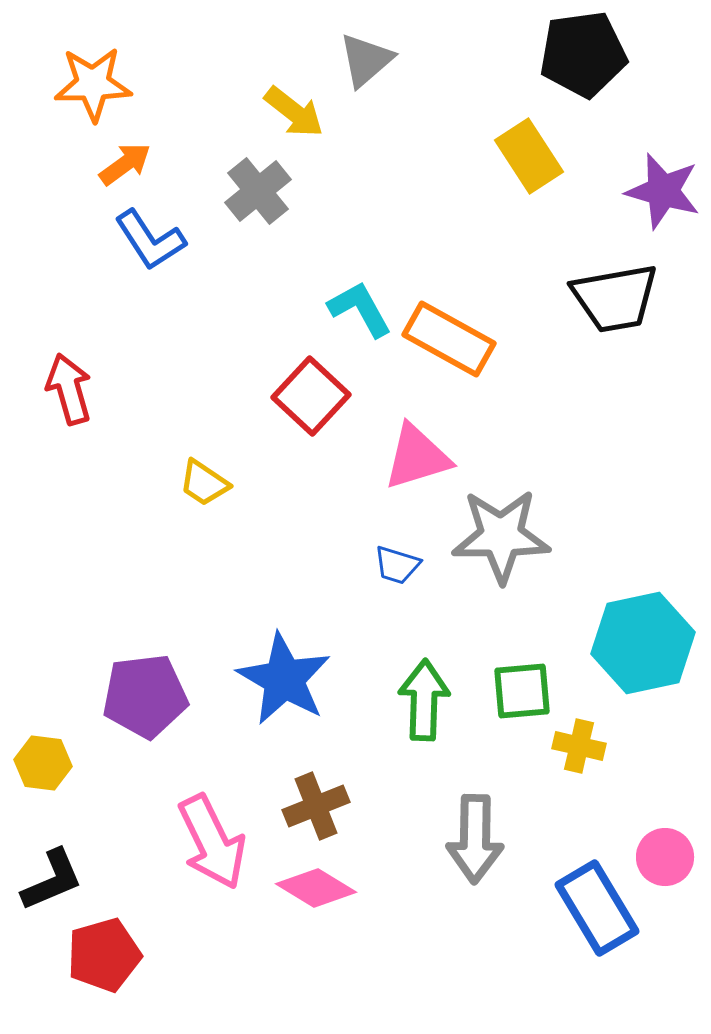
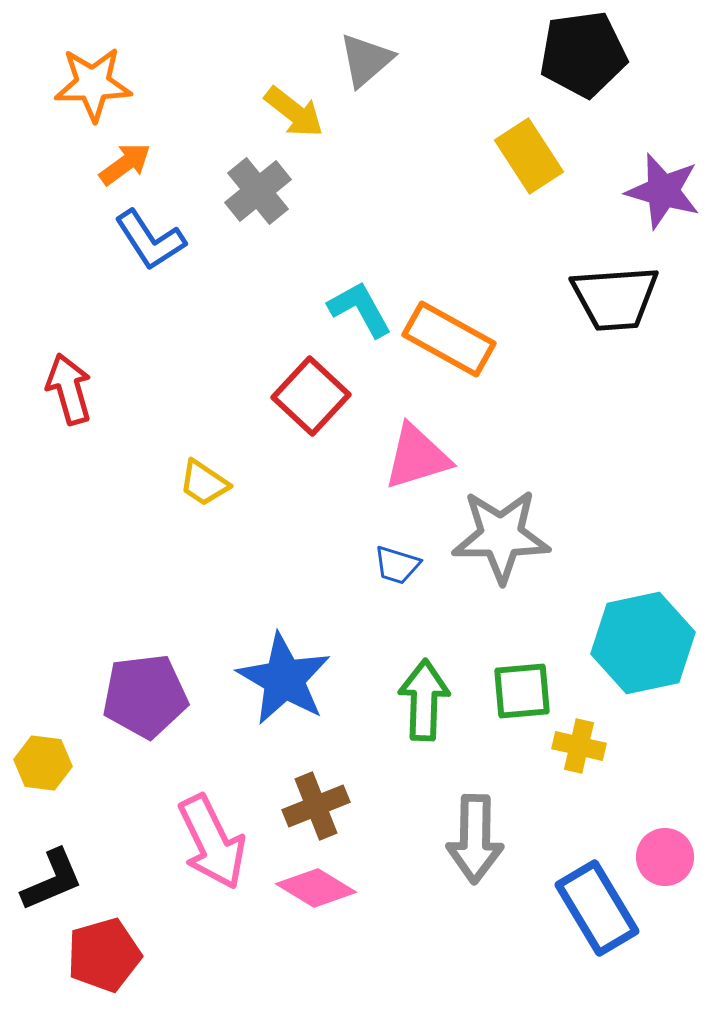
black trapezoid: rotated 6 degrees clockwise
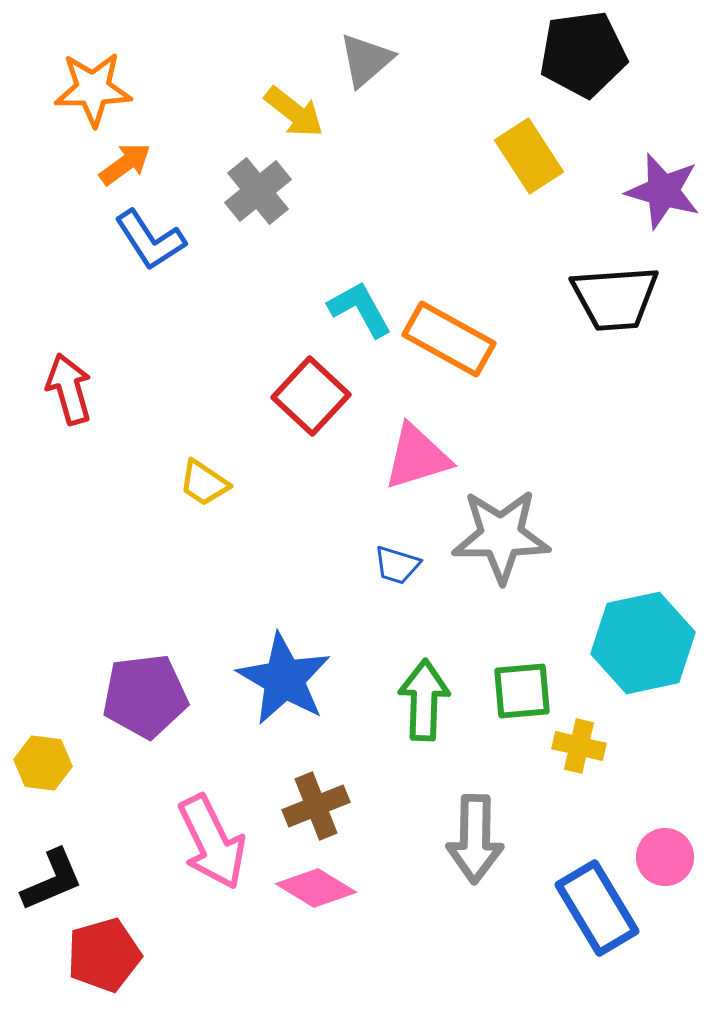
orange star: moved 5 px down
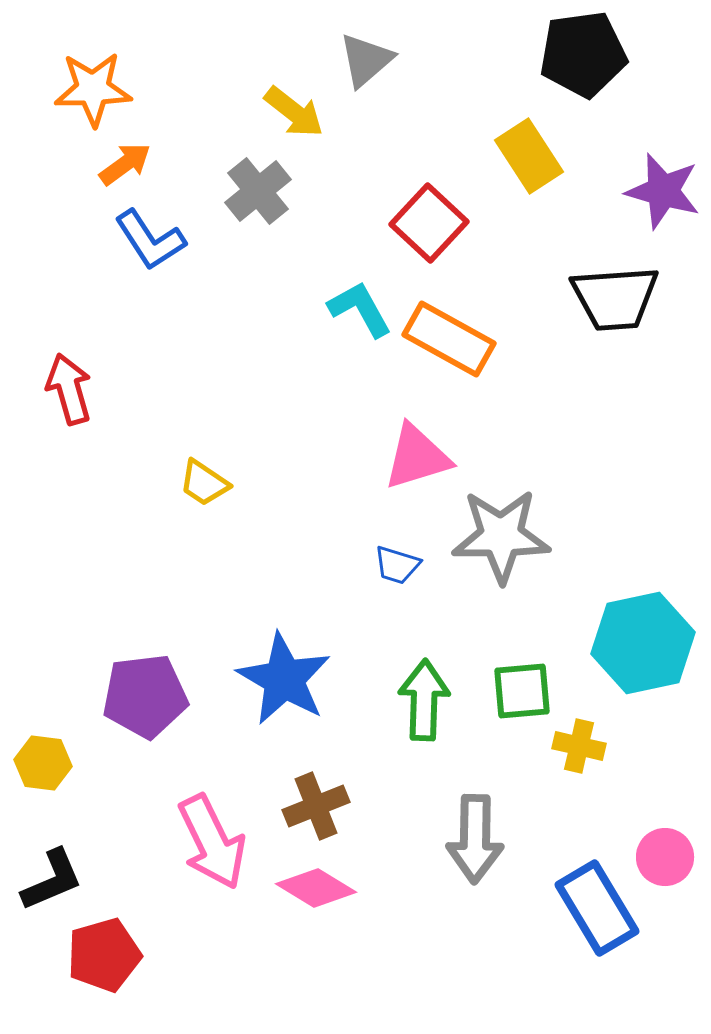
red square: moved 118 px right, 173 px up
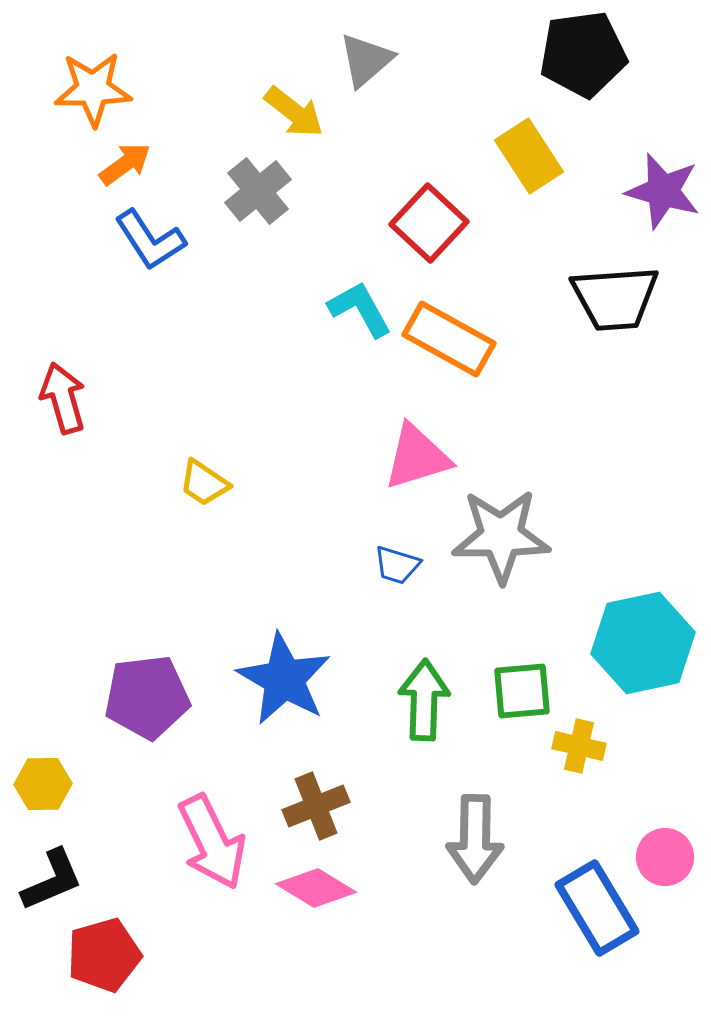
red arrow: moved 6 px left, 9 px down
purple pentagon: moved 2 px right, 1 px down
yellow hexagon: moved 21 px down; rotated 8 degrees counterclockwise
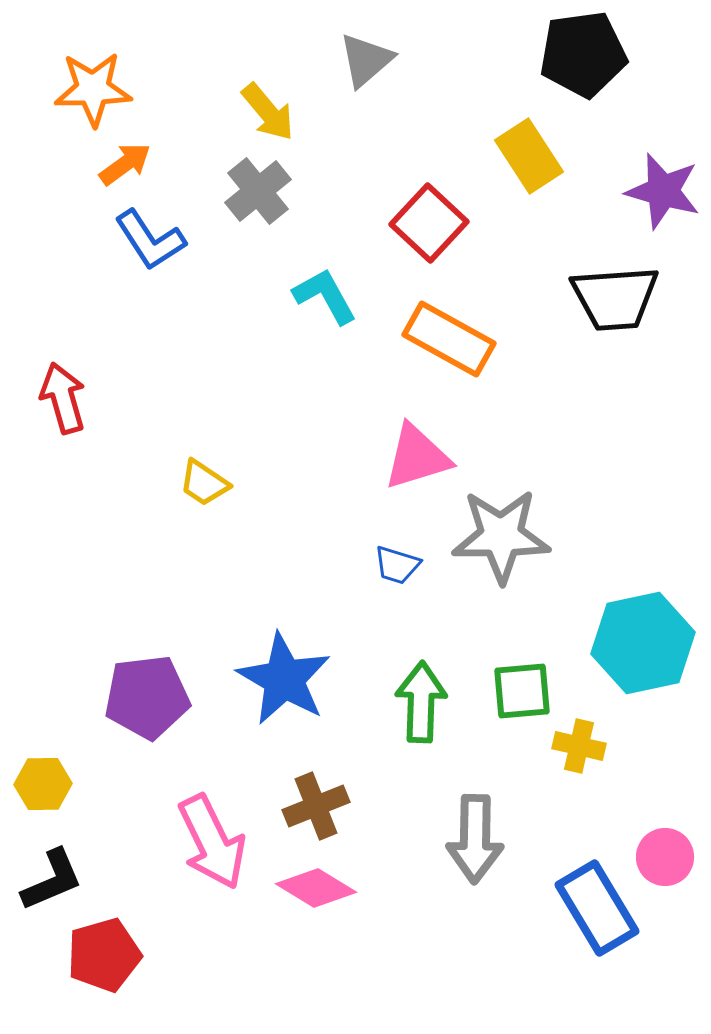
yellow arrow: moved 26 px left; rotated 12 degrees clockwise
cyan L-shape: moved 35 px left, 13 px up
green arrow: moved 3 px left, 2 px down
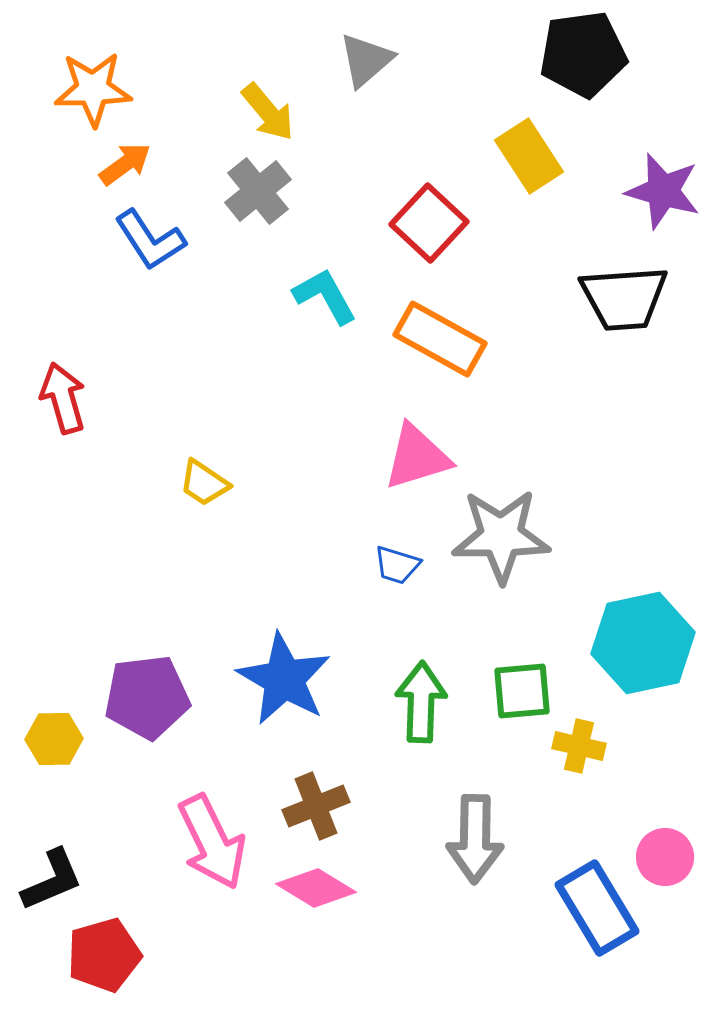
black trapezoid: moved 9 px right
orange rectangle: moved 9 px left
yellow hexagon: moved 11 px right, 45 px up
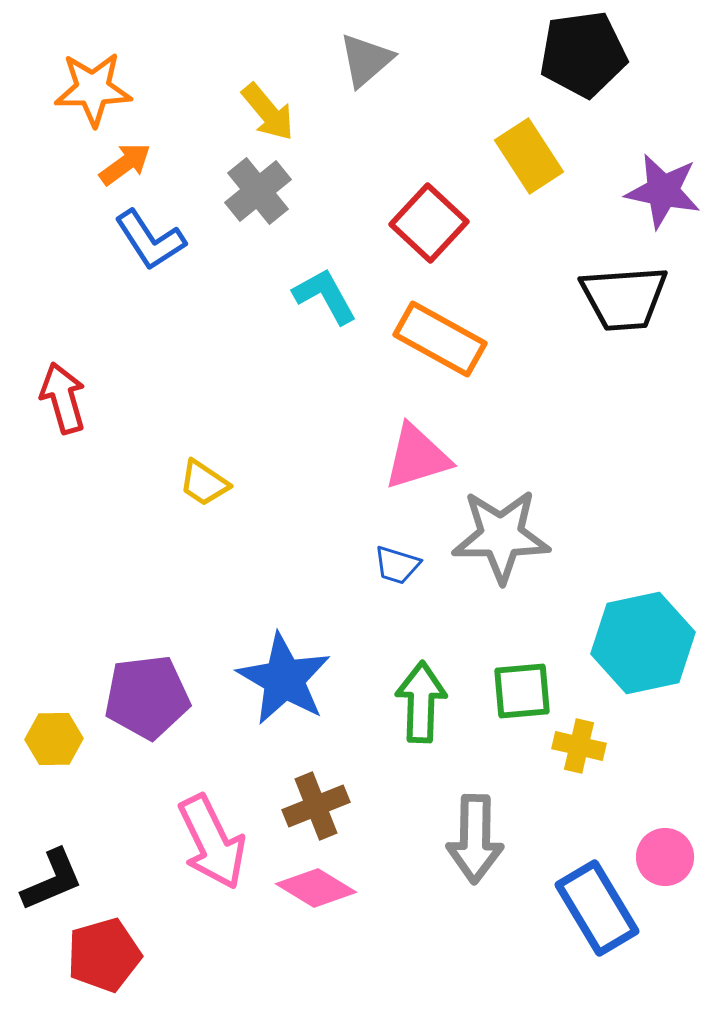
purple star: rotated 4 degrees counterclockwise
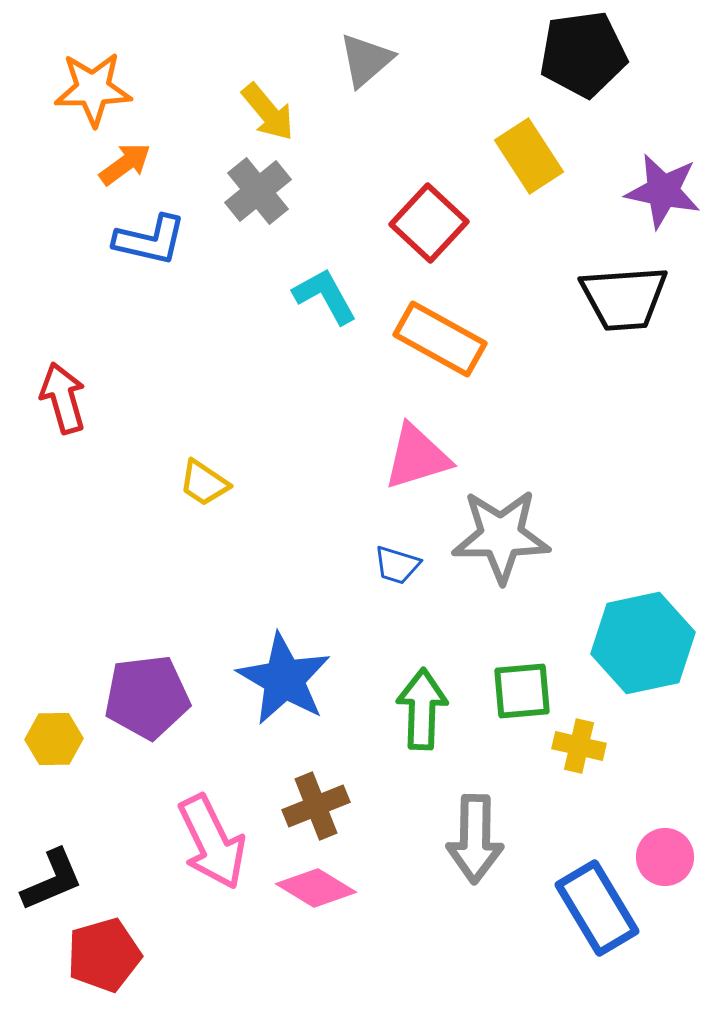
blue L-shape: rotated 44 degrees counterclockwise
green arrow: moved 1 px right, 7 px down
